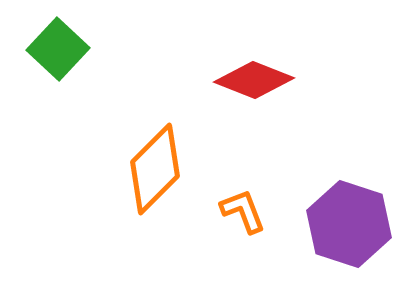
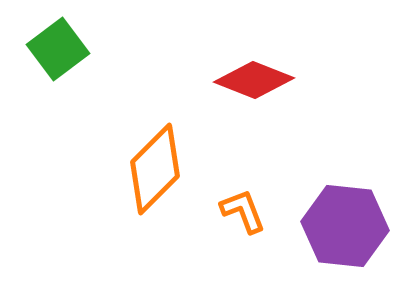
green square: rotated 10 degrees clockwise
purple hexagon: moved 4 px left, 2 px down; rotated 12 degrees counterclockwise
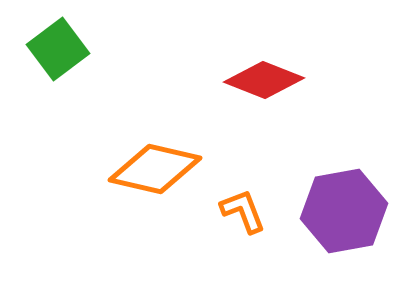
red diamond: moved 10 px right
orange diamond: rotated 58 degrees clockwise
purple hexagon: moved 1 px left, 15 px up; rotated 16 degrees counterclockwise
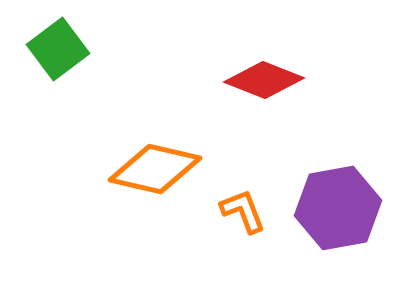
purple hexagon: moved 6 px left, 3 px up
